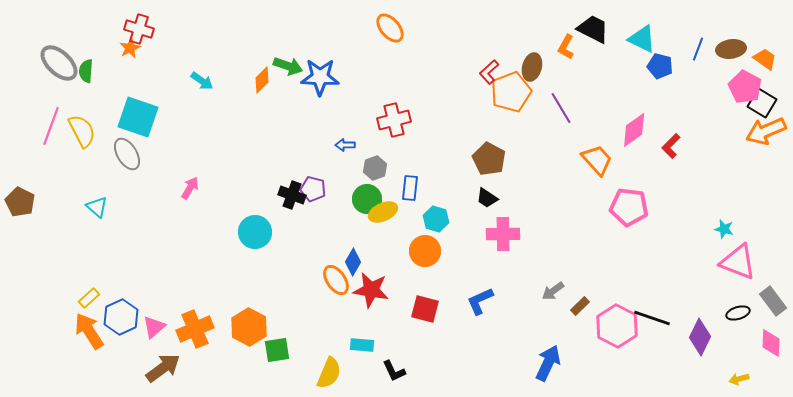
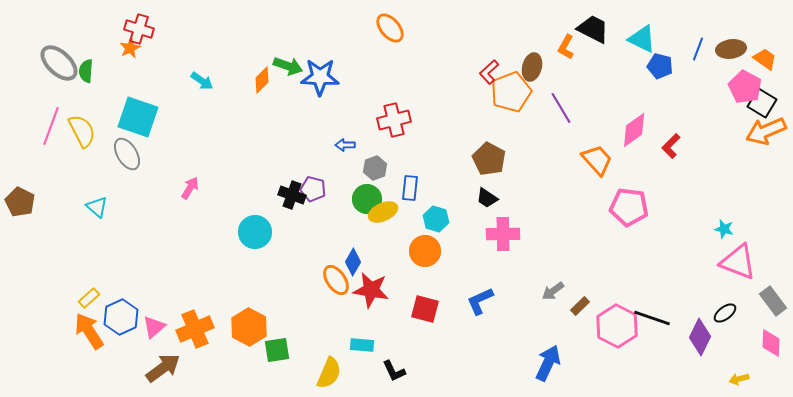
black ellipse at (738, 313): moved 13 px left; rotated 20 degrees counterclockwise
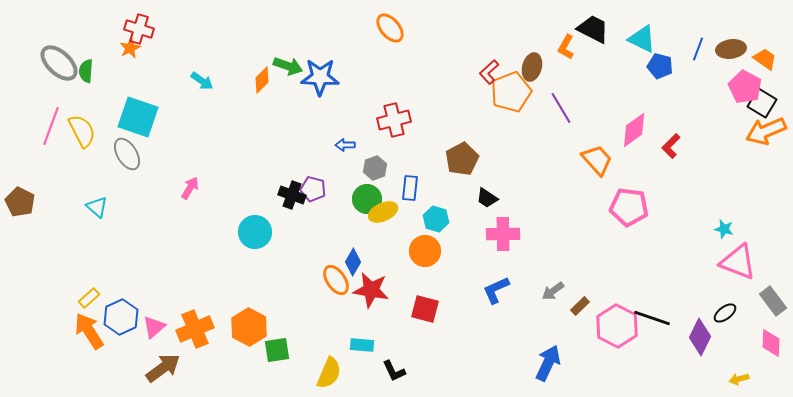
brown pentagon at (489, 159): moved 27 px left; rotated 16 degrees clockwise
blue L-shape at (480, 301): moved 16 px right, 11 px up
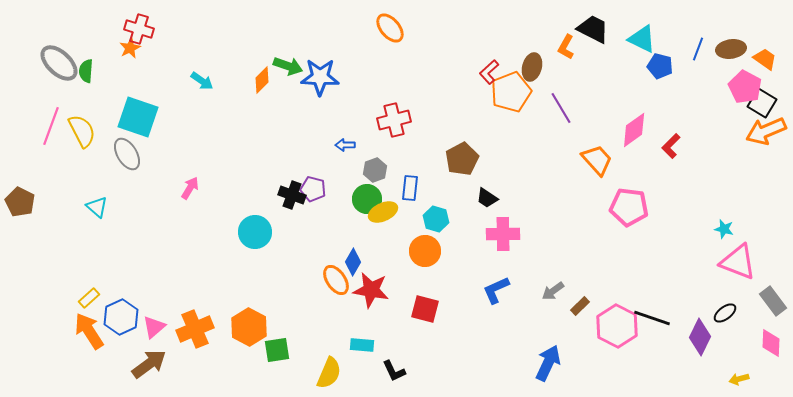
gray hexagon at (375, 168): moved 2 px down
brown arrow at (163, 368): moved 14 px left, 4 px up
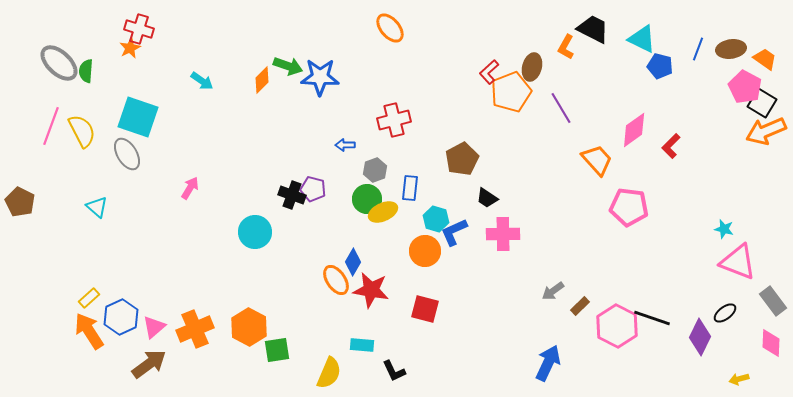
blue L-shape at (496, 290): moved 42 px left, 58 px up
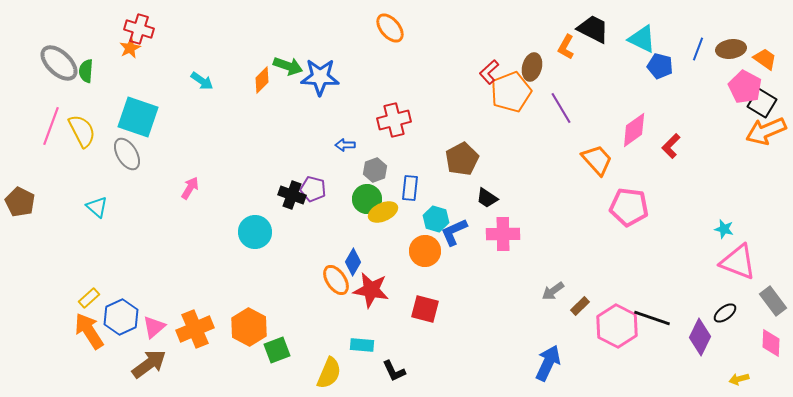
green square at (277, 350): rotated 12 degrees counterclockwise
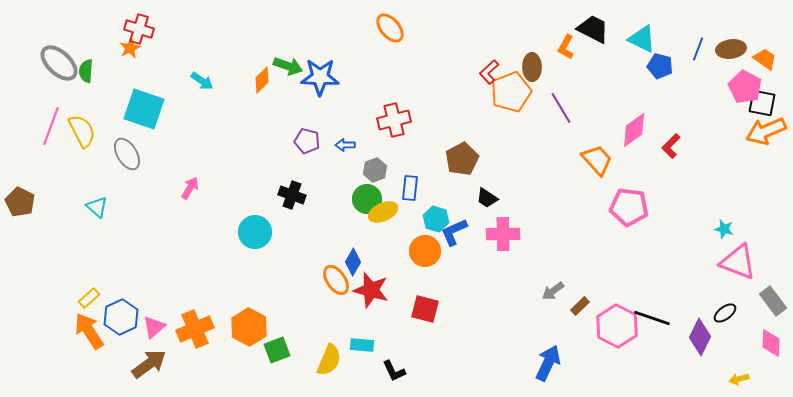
brown ellipse at (532, 67): rotated 16 degrees counterclockwise
black square at (762, 103): rotated 20 degrees counterclockwise
cyan square at (138, 117): moved 6 px right, 8 px up
purple pentagon at (313, 189): moved 6 px left, 48 px up
red star at (371, 290): rotated 6 degrees clockwise
yellow semicircle at (329, 373): moved 13 px up
